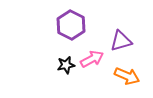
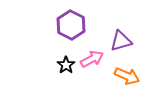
black star: rotated 24 degrees counterclockwise
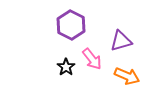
pink arrow: rotated 80 degrees clockwise
black star: moved 2 px down
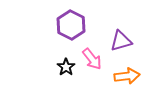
orange arrow: rotated 30 degrees counterclockwise
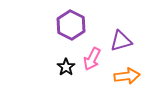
pink arrow: rotated 65 degrees clockwise
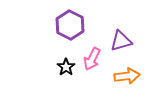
purple hexagon: moved 1 px left
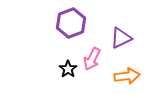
purple hexagon: moved 1 px right, 2 px up; rotated 12 degrees clockwise
purple triangle: moved 3 px up; rotated 10 degrees counterclockwise
black star: moved 2 px right, 2 px down
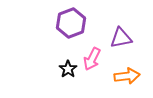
purple triangle: rotated 15 degrees clockwise
